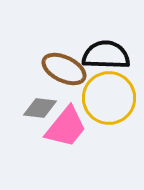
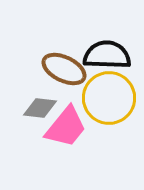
black semicircle: moved 1 px right
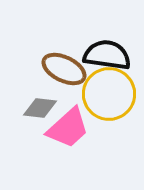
black semicircle: rotated 6 degrees clockwise
yellow circle: moved 4 px up
pink trapezoid: moved 2 px right, 1 px down; rotated 9 degrees clockwise
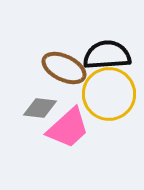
black semicircle: rotated 12 degrees counterclockwise
brown ellipse: moved 1 px up
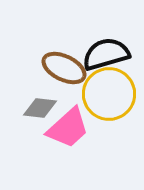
black semicircle: moved 1 px left, 1 px up; rotated 12 degrees counterclockwise
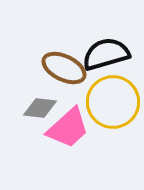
yellow circle: moved 4 px right, 8 px down
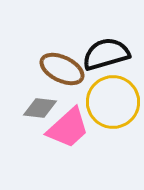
brown ellipse: moved 2 px left, 1 px down
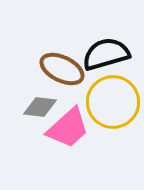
gray diamond: moved 1 px up
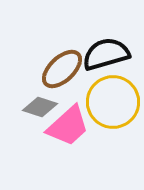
brown ellipse: rotated 69 degrees counterclockwise
gray diamond: rotated 12 degrees clockwise
pink trapezoid: moved 2 px up
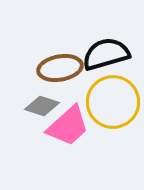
brown ellipse: moved 2 px left, 1 px up; rotated 33 degrees clockwise
gray diamond: moved 2 px right, 1 px up
